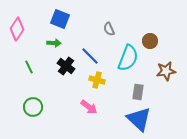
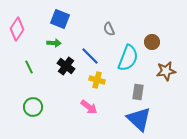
brown circle: moved 2 px right, 1 px down
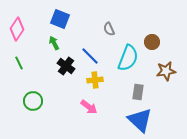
green arrow: rotated 120 degrees counterclockwise
green line: moved 10 px left, 4 px up
yellow cross: moved 2 px left; rotated 21 degrees counterclockwise
green circle: moved 6 px up
blue triangle: moved 1 px right, 1 px down
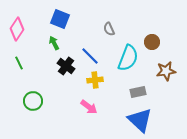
gray rectangle: rotated 70 degrees clockwise
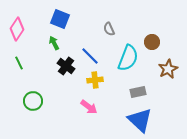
brown star: moved 2 px right, 2 px up; rotated 18 degrees counterclockwise
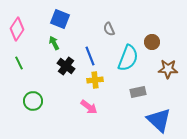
blue line: rotated 24 degrees clockwise
brown star: rotated 30 degrees clockwise
blue triangle: moved 19 px right
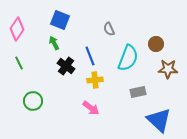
blue square: moved 1 px down
brown circle: moved 4 px right, 2 px down
pink arrow: moved 2 px right, 1 px down
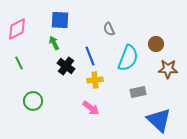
blue square: rotated 18 degrees counterclockwise
pink diamond: rotated 30 degrees clockwise
